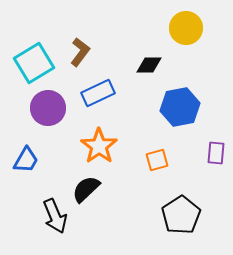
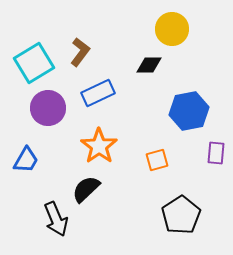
yellow circle: moved 14 px left, 1 px down
blue hexagon: moved 9 px right, 4 px down
black arrow: moved 1 px right, 3 px down
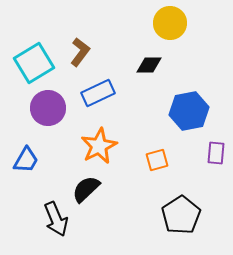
yellow circle: moved 2 px left, 6 px up
orange star: rotated 9 degrees clockwise
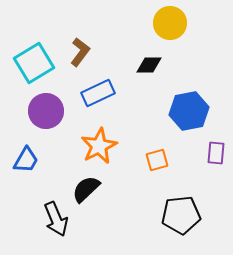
purple circle: moved 2 px left, 3 px down
black pentagon: rotated 27 degrees clockwise
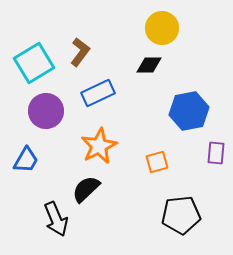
yellow circle: moved 8 px left, 5 px down
orange square: moved 2 px down
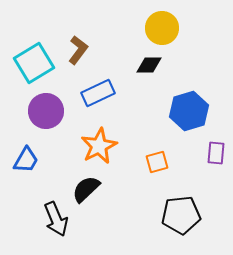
brown L-shape: moved 2 px left, 2 px up
blue hexagon: rotated 6 degrees counterclockwise
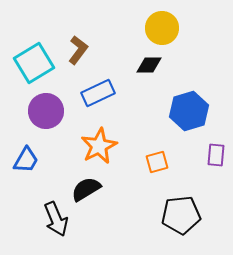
purple rectangle: moved 2 px down
black semicircle: rotated 12 degrees clockwise
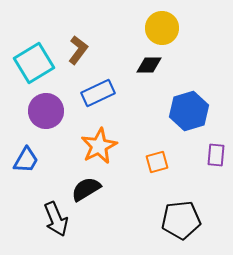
black pentagon: moved 5 px down
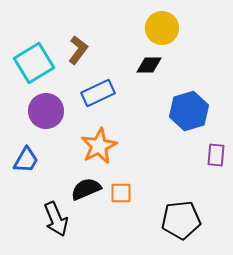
orange square: moved 36 px left, 31 px down; rotated 15 degrees clockwise
black semicircle: rotated 8 degrees clockwise
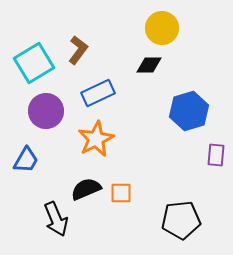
orange star: moved 3 px left, 7 px up
